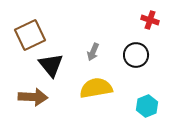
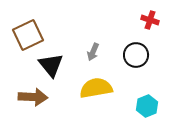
brown square: moved 2 px left
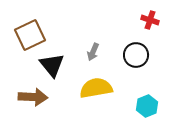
brown square: moved 2 px right
black triangle: moved 1 px right
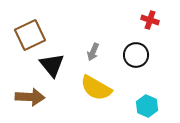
yellow semicircle: rotated 140 degrees counterclockwise
brown arrow: moved 3 px left
cyan hexagon: rotated 15 degrees counterclockwise
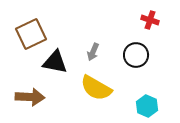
brown square: moved 1 px right, 1 px up
black triangle: moved 3 px right, 3 px up; rotated 40 degrees counterclockwise
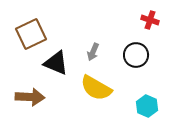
black triangle: moved 1 px right, 1 px down; rotated 12 degrees clockwise
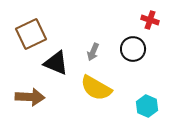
black circle: moved 3 px left, 6 px up
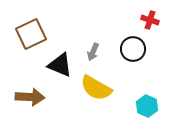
black triangle: moved 4 px right, 2 px down
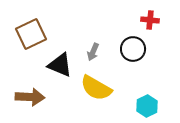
red cross: rotated 12 degrees counterclockwise
cyan hexagon: rotated 10 degrees clockwise
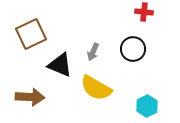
red cross: moved 6 px left, 8 px up
